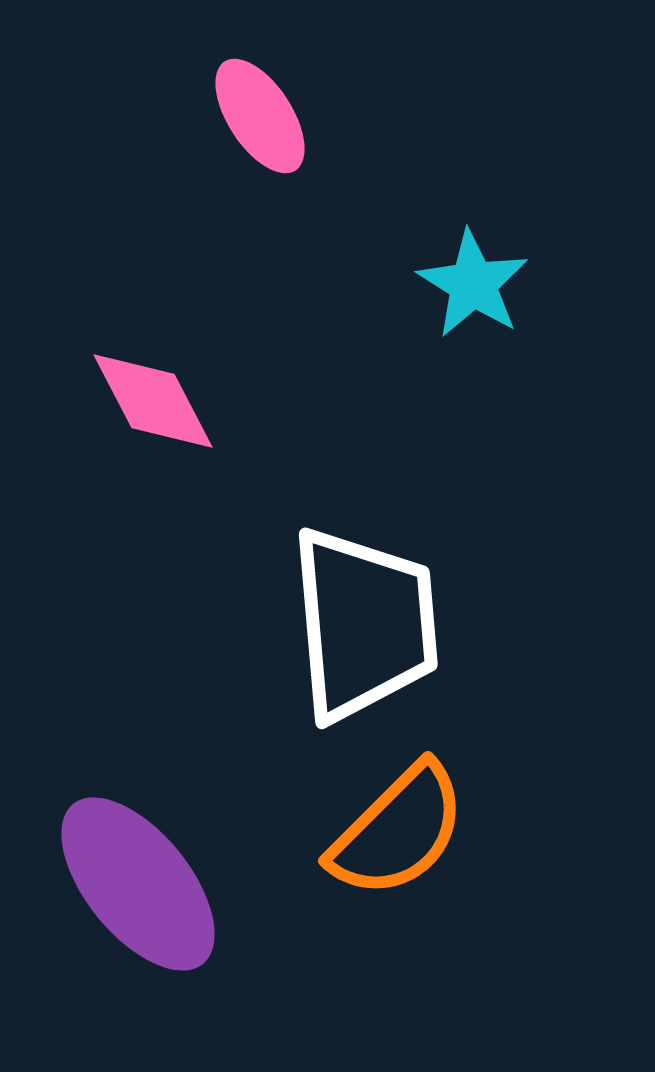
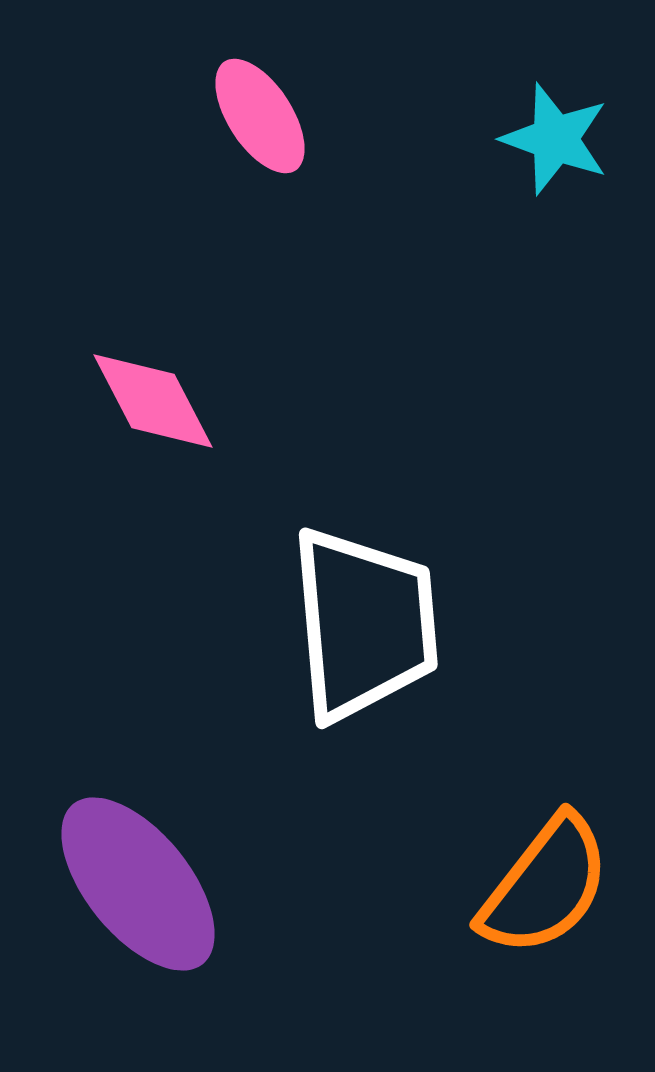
cyan star: moved 82 px right, 145 px up; rotated 12 degrees counterclockwise
orange semicircle: moved 147 px right, 55 px down; rotated 7 degrees counterclockwise
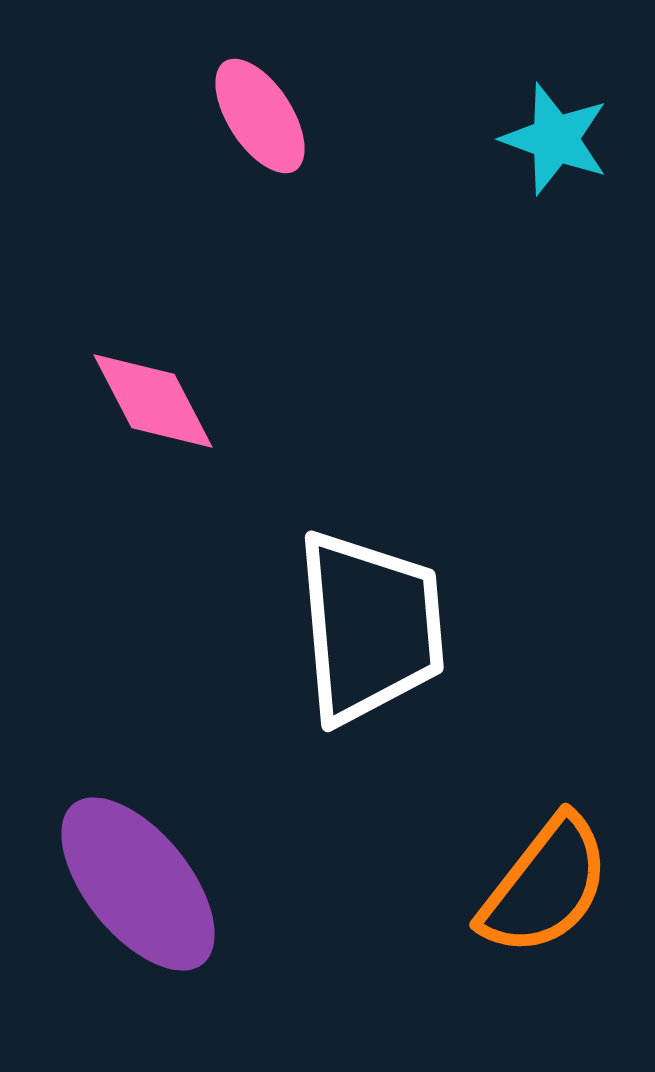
white trapezoid: moved 6 px right, 3 px down
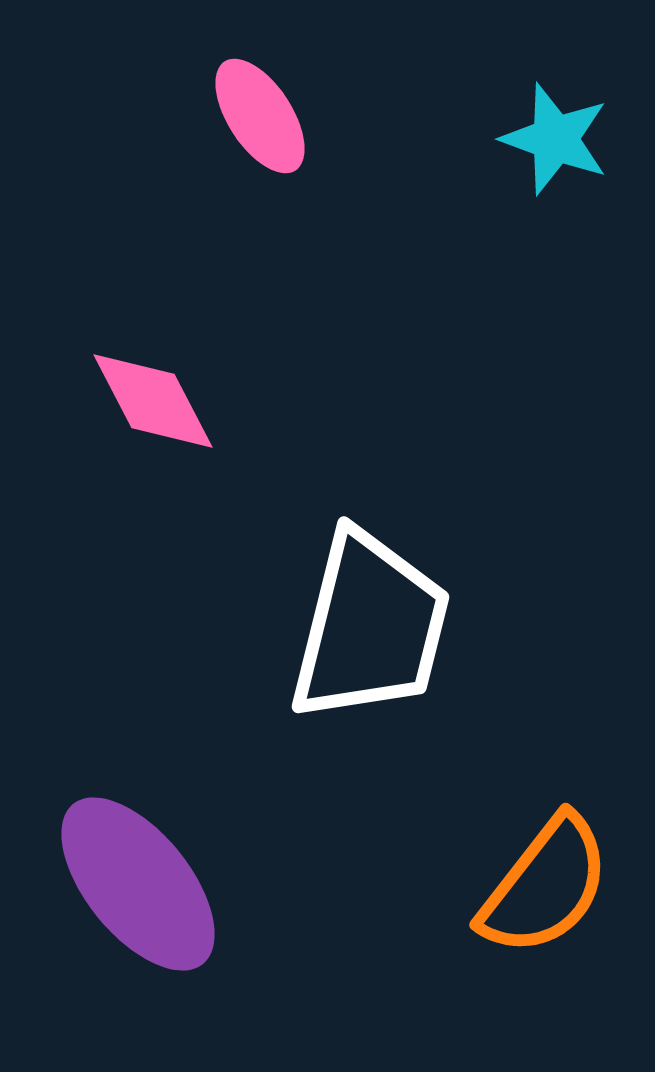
white trapezoid: rotated 19 degrees clockwise
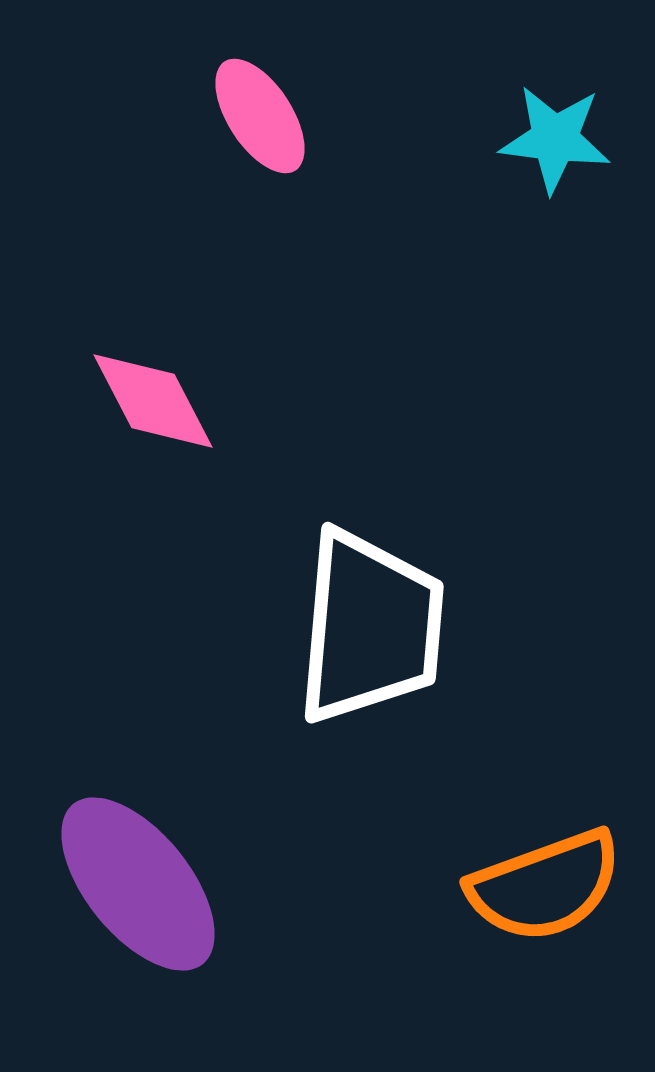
cyan star: rotated 13 degrees counterclockwise
white trapezoid: rotated 9 degrees counterclockwise
orange semicircle: rotated 32 degrees clockwise
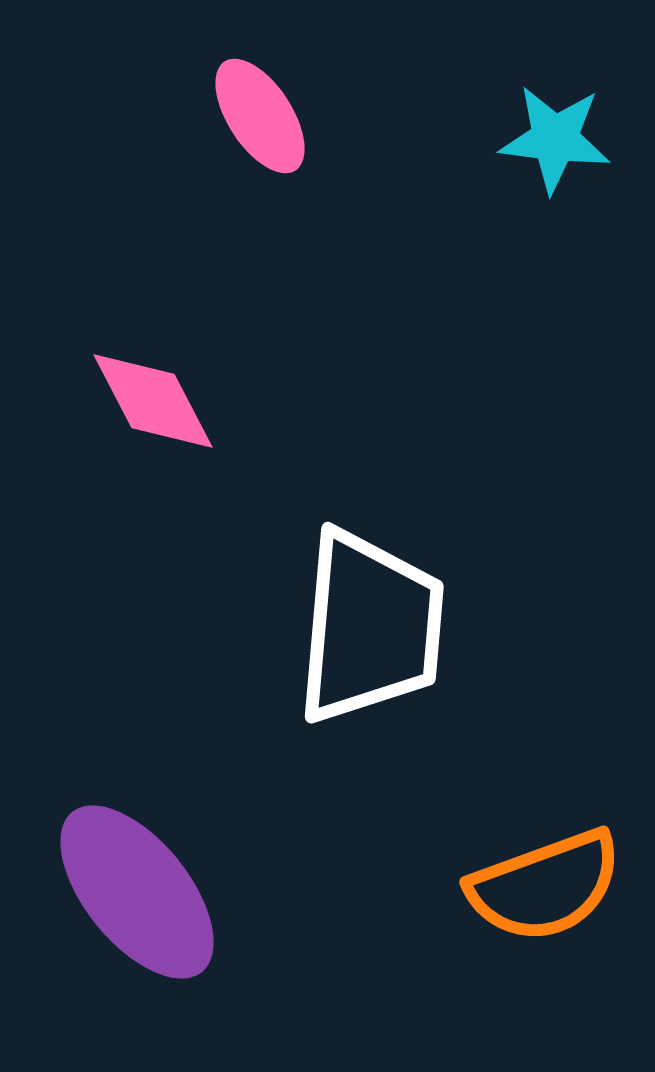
purple ellipse: moved 1 px left, 8 px down
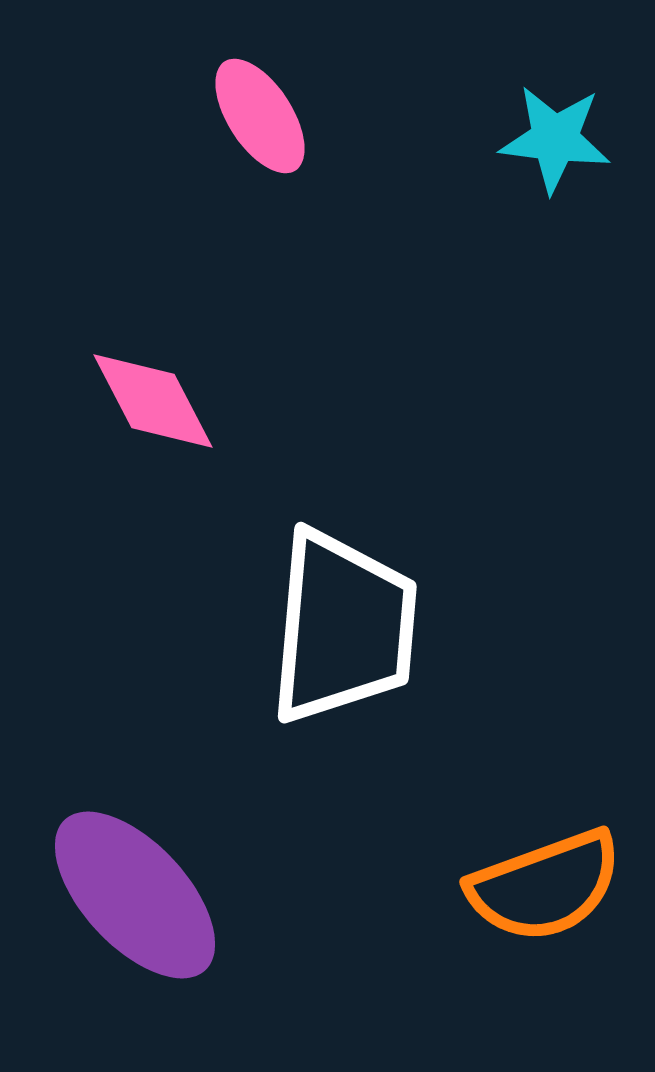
white trapezoid: moved 27 px left
purple ellipse: moved 2 px left, 3 px down; rotated 4 degrees counterclockwise
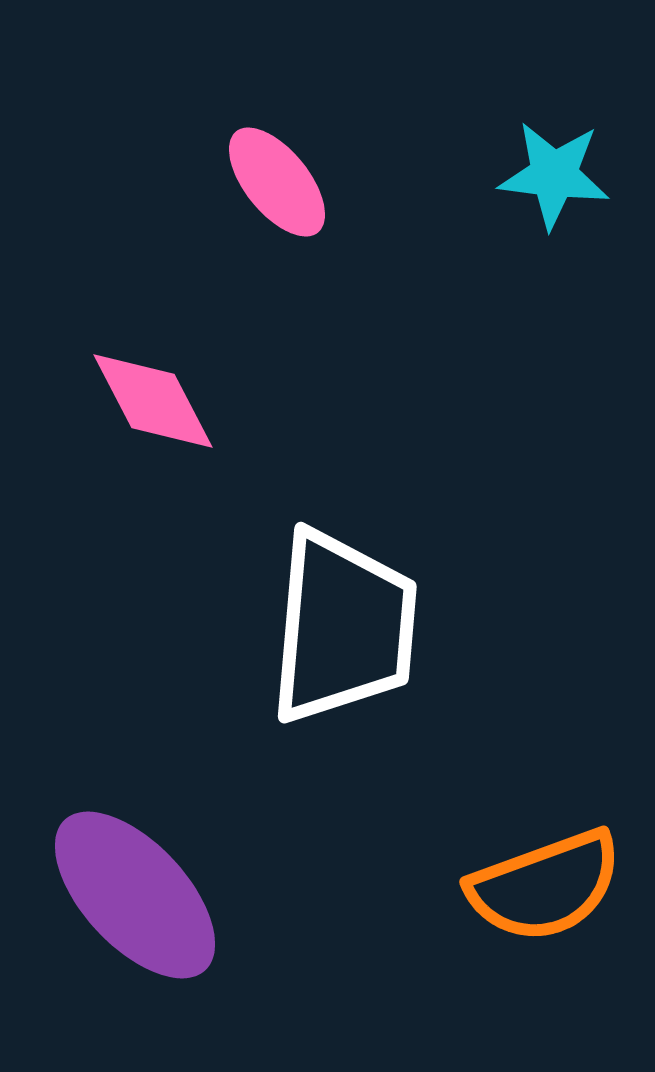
pink ellipse: moved 17 px right, 66 px down; rotated 6 degrees counterclockwise
cyan star: moved 1 px left, 36 px down
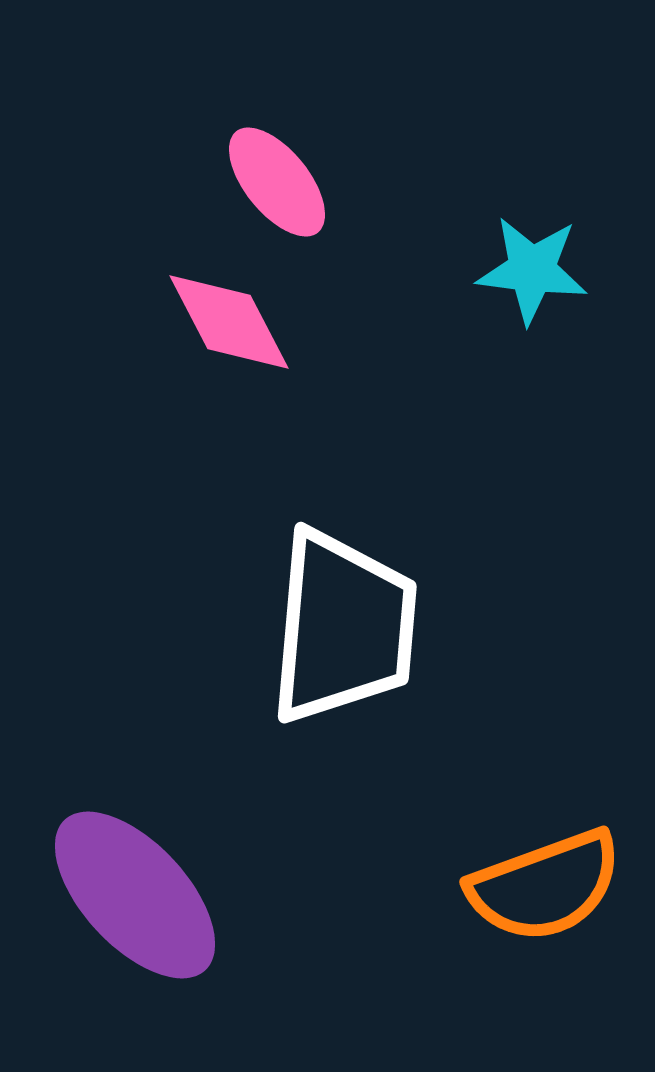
cyan star: moved 22 px left, 95 px down
pink diamond: moved 76 px right, 79 px up
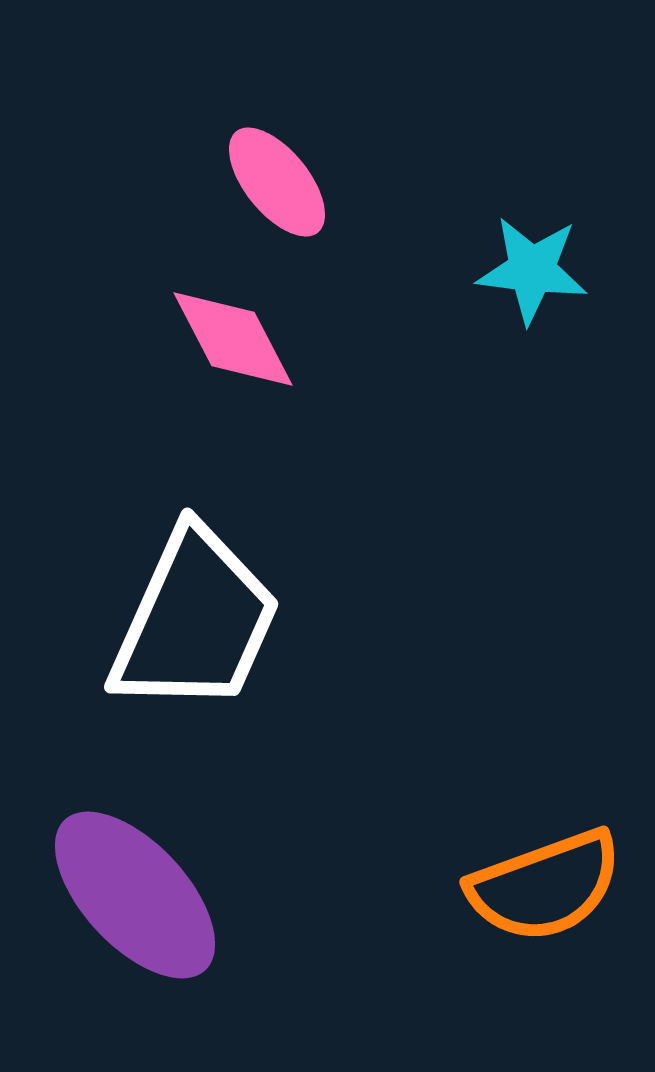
pink diamond: moved 4 px right, 17 px down
white trapezoid: moved 148 px left, 6 px up; rotated 19 degrees clockwise
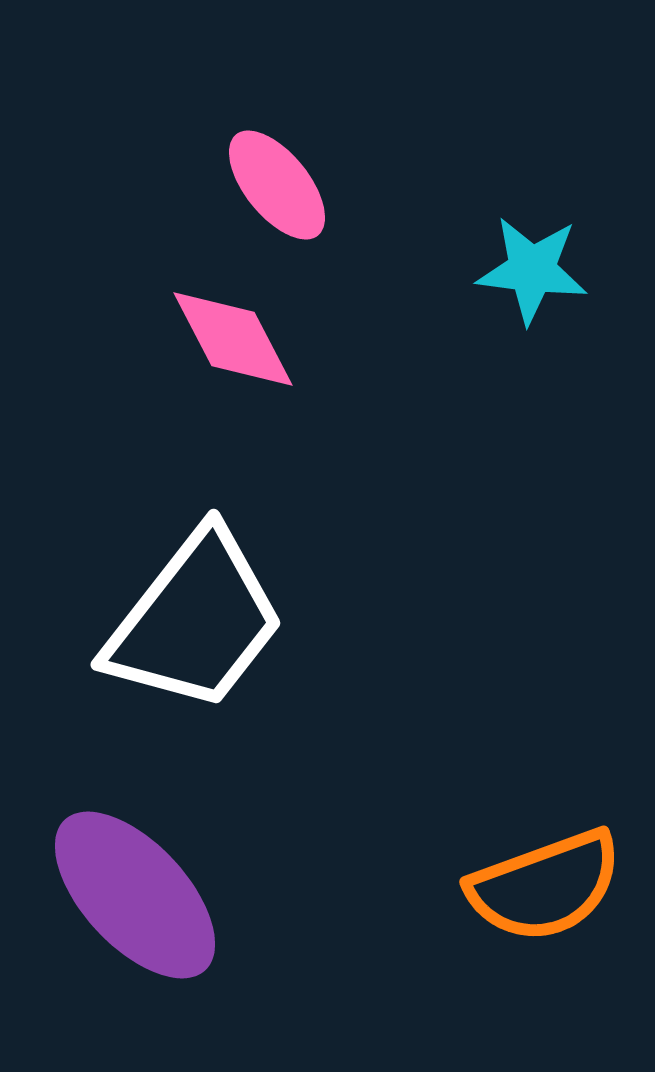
pink ellipse: moved 3 px down
white trapezoid: rotated 14 degrees clockwise
